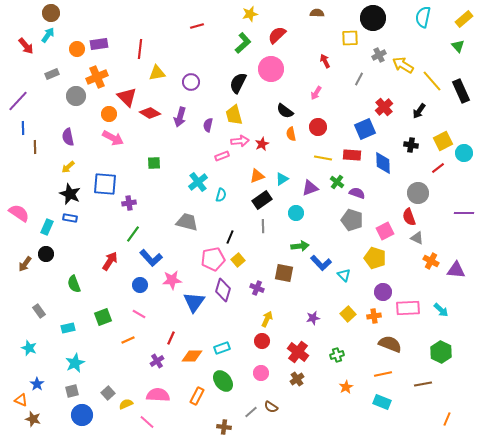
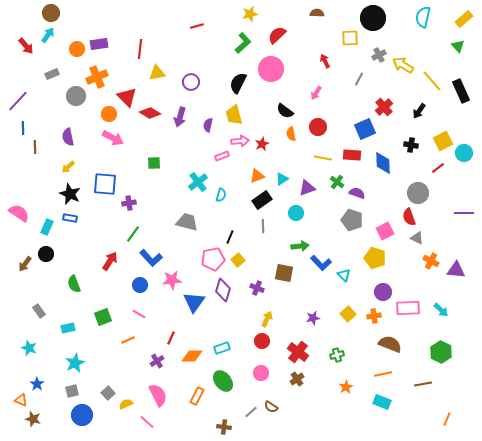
purple triangle at (310, 188): moved 3 px left
pink semicircle at (158, 395): rotated 60 degrees clockwise
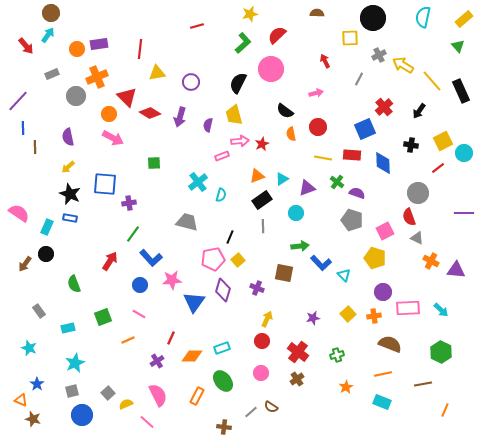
pink arrow at (316, 93): rotated 136 degrees counterclockwise
orange line at (447, 419): moved 2 px left, 9 px up
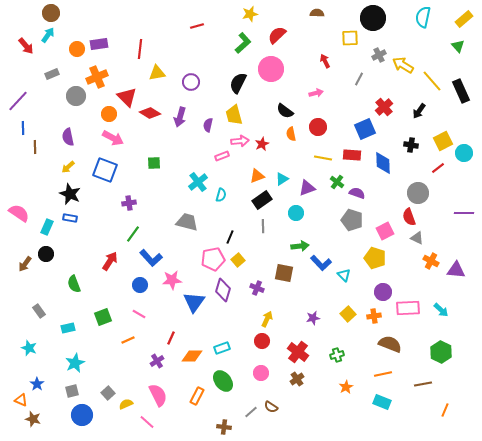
blue square at (105, 184): moved 14 px up; rotated 15 degrees clockwise
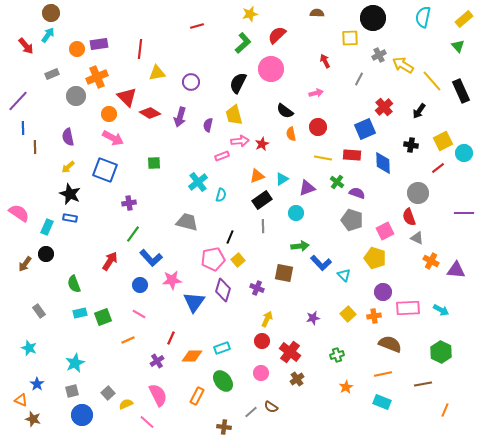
cyan arrow at (441, 310): rotated 14 degrees counterclockwise
cyan rectangle at (68, 328): moved 12 px right, 15 px up
red cross at (298, 352): moved 8 px left
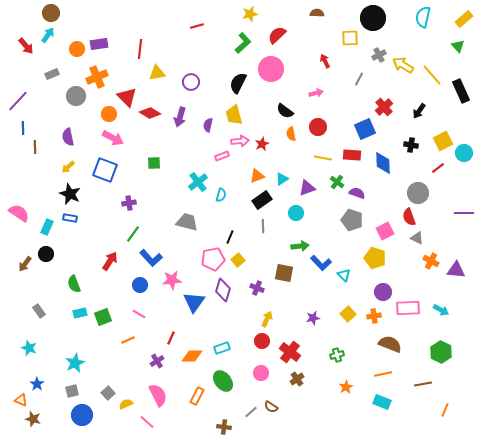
yellow line at (432, 81): moved 6 px up
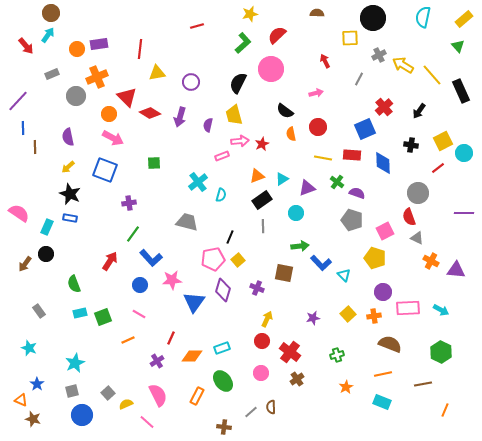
brown semicircle at (271, 407): rotated 56 degrees clockwise
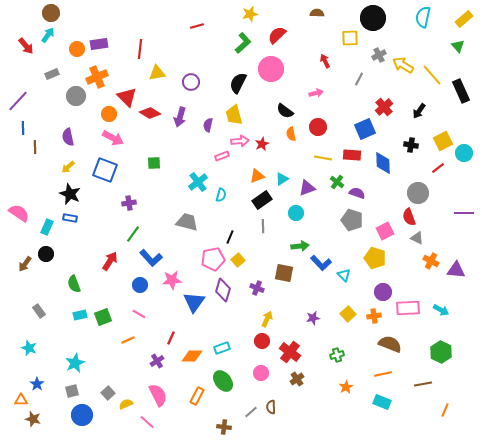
cyan rectangle at (80, 313): moved 2 px down
orange triangle at (21, 400): rotated 24 degrees counterclockwise
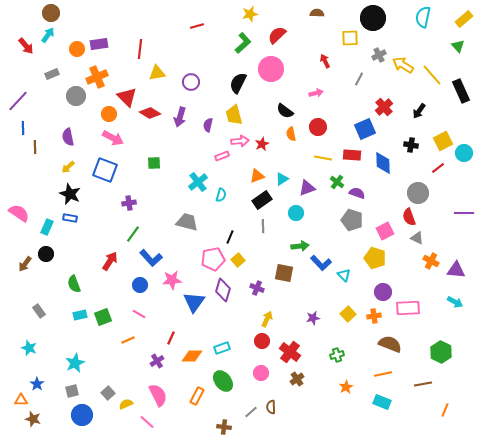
cyan arrow at (441, 310): moved 14 px right, 8 px up
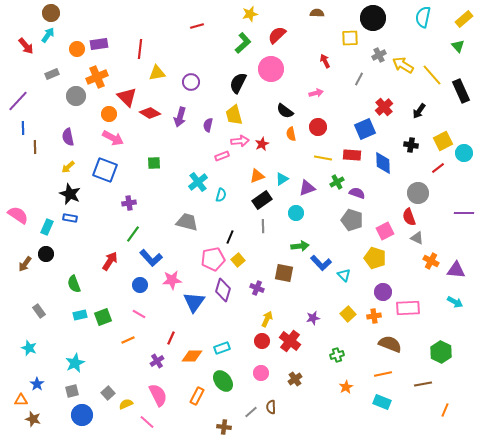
green cross at (337, 182): rotated 24 degrees clockwise
pink semicircle at (19, 213): moved 1 px left, 2 px down
red cross at (290, 352): moved 11 px up
brown cross at (297, 379): moved 2 px left
